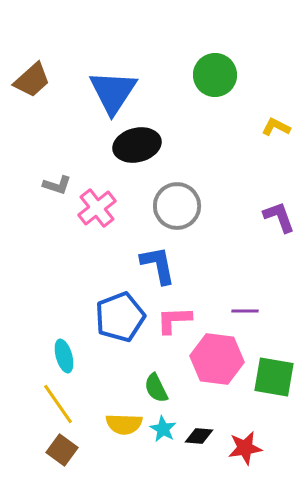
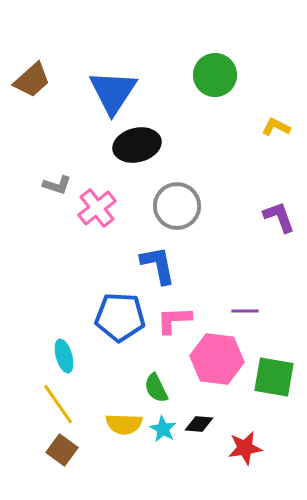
blue pentagon: rotated 24 degrees clockwise
black diamond: moved 12 px up
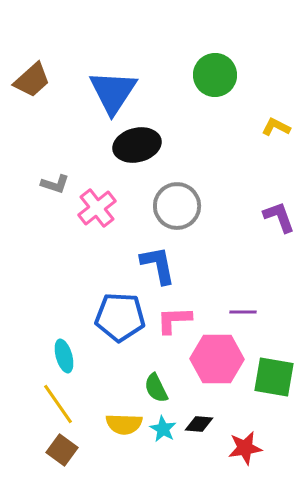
gray L-shape: moved 2 px left, 1 px up
purple line: moved 2 px left, 1 px down
pink hexagon: rotated 6 degrees counterclockwise
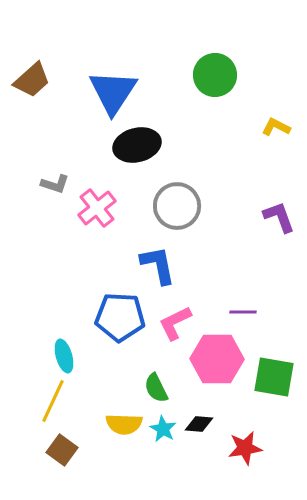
pink L-shape: moved 1 px right, 3 px down; rotated 24 degrees counterclockwise
yellow line: moved 5 px left, 3 px up; rotated 60 degrees clockwise
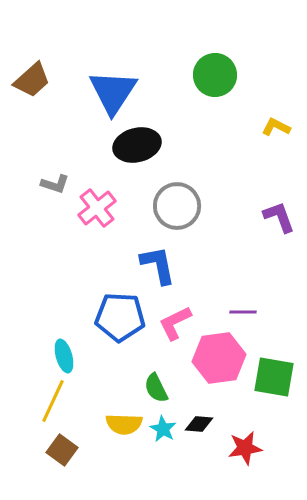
pink hexagon: moved 2 px right, 1 px up; rotated 9 degrees counterclockwise
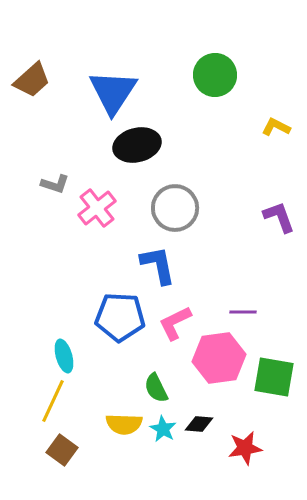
gray circle: moved 2 px left, 2 px down
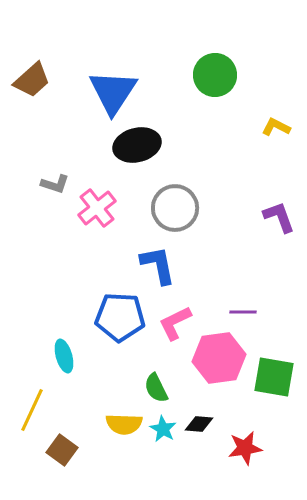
yellow line: moved 21 px left, 9 px down
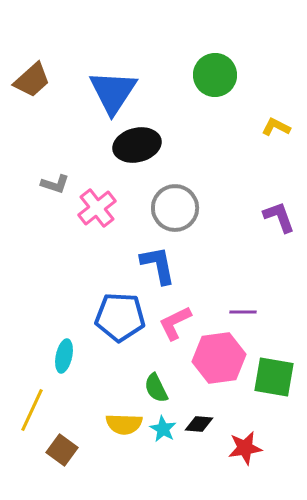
cyan ellipse: rotated 28 degrees clockwise
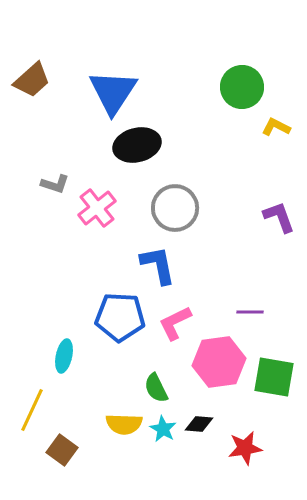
green circle: moved 27 px right, 12 px down
purple line: moved 7 px right
pink hexagon: moved 4 px down
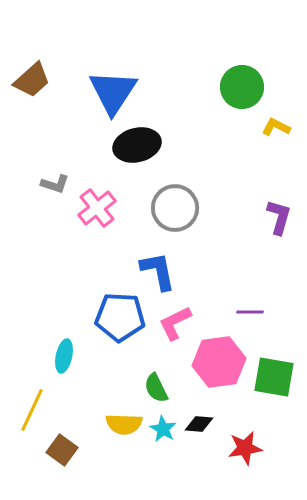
purple L-shape: rotated 36 degrees clockwise
blue L-shape: moved 6 px down
